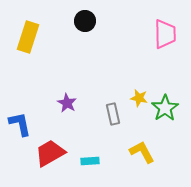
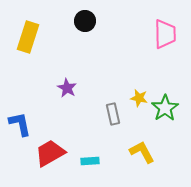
purple star: moved 15 px up
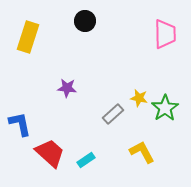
purple star: rotated 24 degrees counterclockwise
gray rectangle: rotated 60 degrees clockwise
red trapezoid: rotated 72 degrees clockwise
cyan rectangle: moved 4 px left, 1 px up; rotated 30 degrees counterclockwise
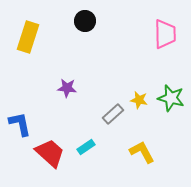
yellow star: moved 2 px down
green star: moved 6 px right, 10 px up; rotated 24 degrees counterclockwise
cyan rectangle: moved 13 px up
